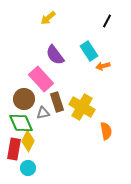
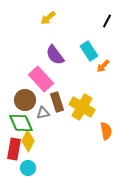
orange arrow: rotated 32 degrees counterclockwise
brown circle: moved 1 px right, 1 px down
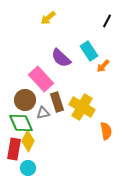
purple semicircle: moved 6 px right, 3 px down; rotated 10 degrees counterclockwise
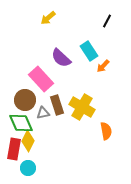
brown rectangle: moved 3 px down
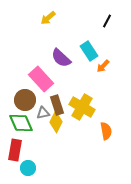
yellow diamond: moved 28 px right, 19 px up
red rectangle: moved 1 px right, 1 px down
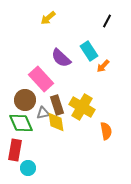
yellow diamond: rotated 35 degrees counterclockwise
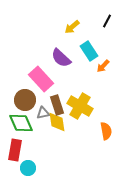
yellow arrow: moved 24 px right, 9 px down
yellow cross: moved 2 px left, 1 px up
yellow diamond: moved 1 px right
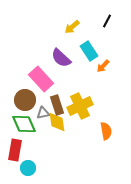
yellow cross: rotated 35 degrees clockwise
green diamond: moved 3 px right, 1 px down
